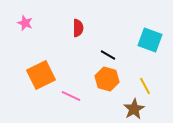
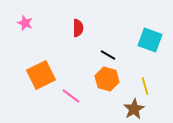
yellow line: rotated 12 degrees clockwise
pink line: rotated 12 degrees clockwise
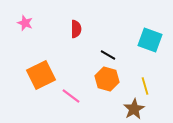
red semicircle: moved 2 px left, 1 px down
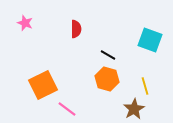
orange square: moved 2 px right, 10 px down
pink line: moved 4 px left, 13 px down
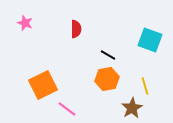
orange hexagon: rotated 25 degrees counterclockwise
brown star: moved 2 px left, 1 px up
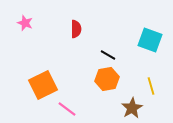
yellow line: moved 6 px right
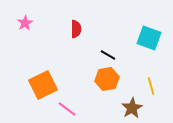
pink star: rotated 21 degrees clockwise
cyan square: moved 1 px left, 2 px up
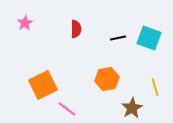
black line: moved 10 px right, 17 px up; rotated 42 degrees counterclockwise
yellow line: moved 4 px right, 1 px down
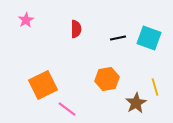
pink star: moved 1 px right, 3 px up
brown star: moved 4 px right, 5 px up
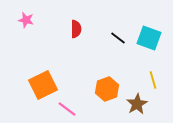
pink star: rotated 28 degrees counterclockwise
black line: rotated 49 degrees clockwise
orange hexagon: moved 10 px down; rotated 10 degrees counterclockwise
yellow line: moved 2 px left, 7 px up
brown star: moved 1 px right, 1 px down
